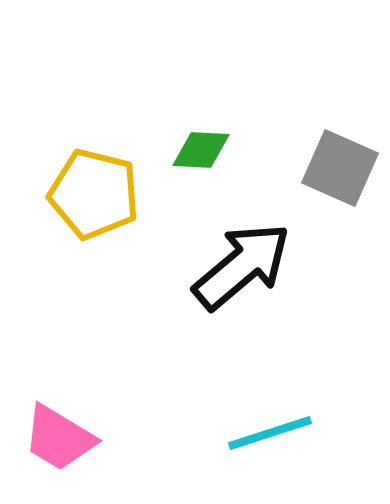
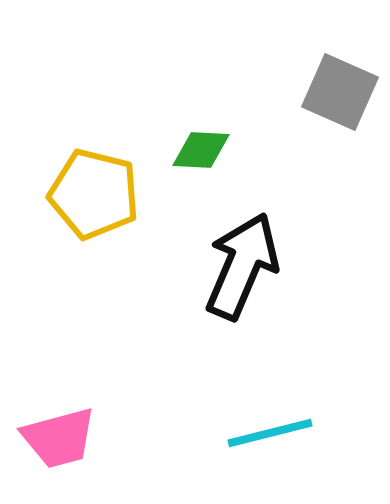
gray square: moved 76 px up
black arrow: rotated 27 degrees counterclockwise
cyan line: rotated 4 degrees clockwise
pink trapezoid: rotated 46 degrees counterclockwise
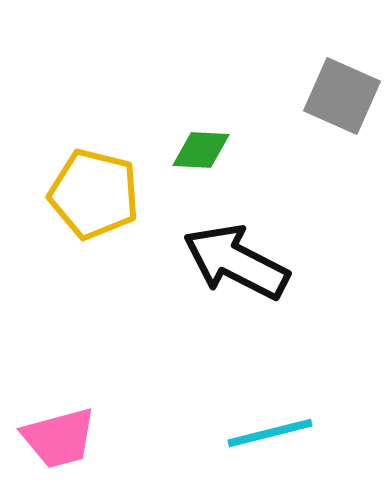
gray square: moved 2 px right, 4 px down
black arrow: moved 6 px left, 4 px up; rotated 86 degrees counterclockwise
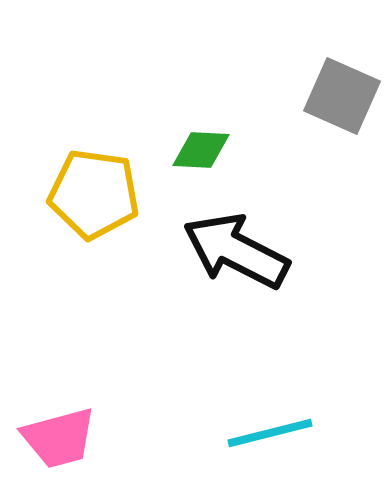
yellow pentagon: rotated 6 degrees counterclockwise
black arrow: moved 11 px up
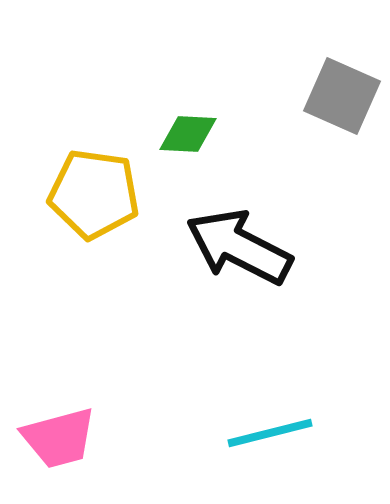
green diamond: moved 13 px left, 16 px up
black arrow: moved 3 px right, 4 px up
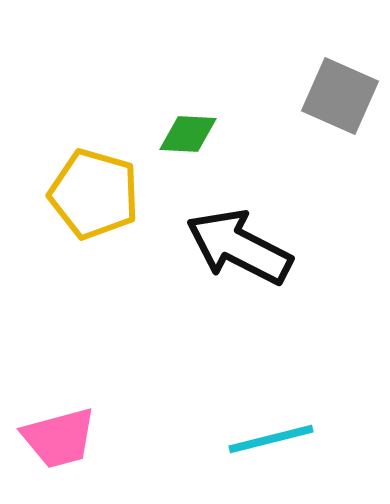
gray square: moved 2 px left
yellow pentagon: rotated 8 degrees clockwise
cyan line: moved 1 px right, 6 px down
